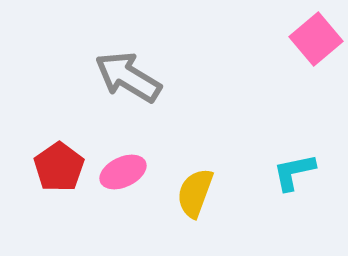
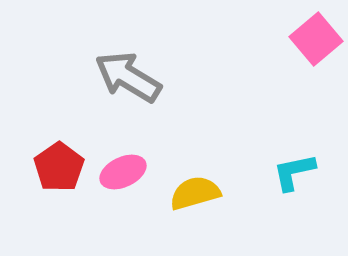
yellow semicircle: rotated 54 degrees clockwise
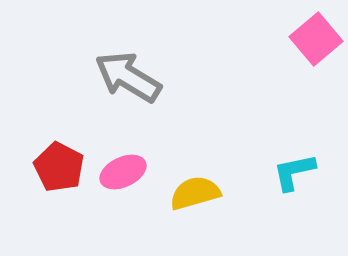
red pentagon: rotated 9 degrees counterclockwise
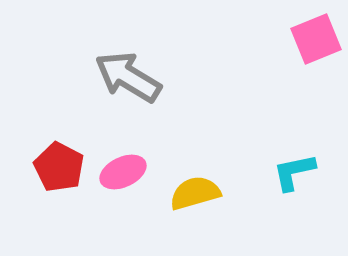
pink square: rotated 18 degrees clockwise
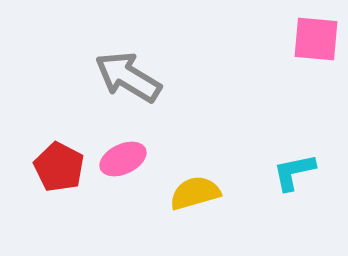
pink square: rotated 27 degrees clockwise
pink ellipse: moved 13 px up
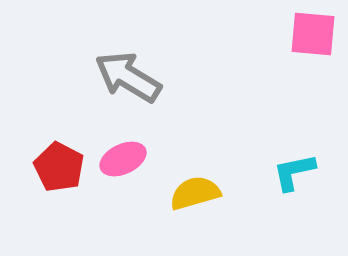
pink square: moved 3 px left, 5 px up
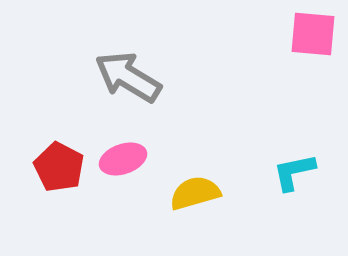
pink ellipse: rotated 6 degrees clockwise
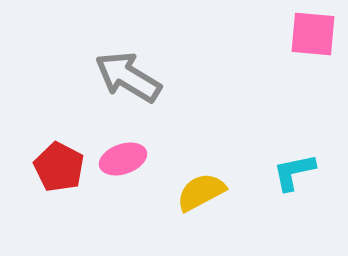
yellow semicircle: moved 6 px right, 1 px up; rotated 12 degrees counterclockwise
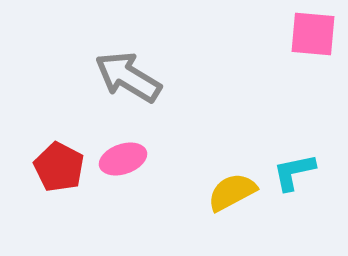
yellow semicircle: moved 31 px right
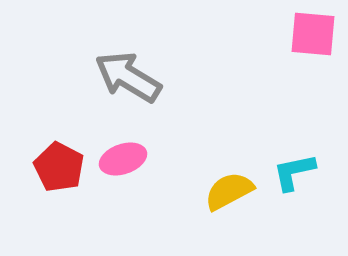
yellow semicircle: moved 3 px left, 1 px up
